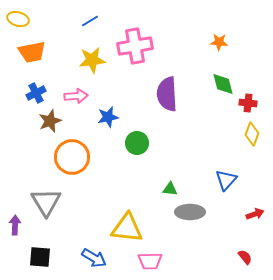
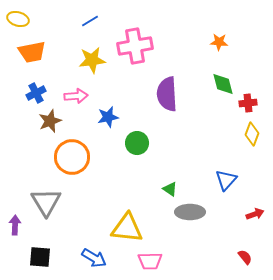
red cross: rotated 12 degrees counterclockwise
green triangle: rotated 28 degrees clockwise
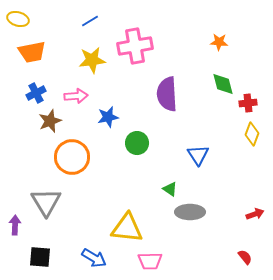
blue triangle: moved 28 px left, 25 px up; rotated 15 degrees counterclockwise
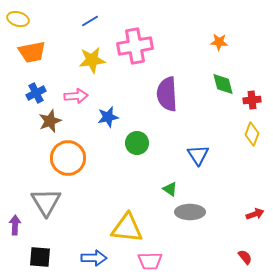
red cross: moved 4 px right, 3 px up
orange circle: moved 4 px left, 1 px down
blue arrow: rotated 30 degrees counterclockwise
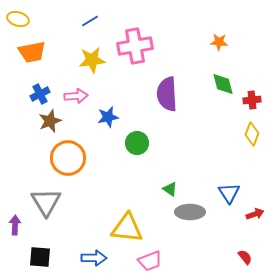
blue cross: moved 4 px right, 1 px down
blue triangle: moved 31 px right, 38 px down
pink trapezoid: rotated 20 degrees counterclockwise
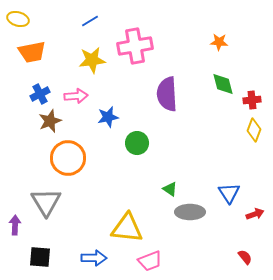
yellow diamond: moved 2 px right, 4 px up
